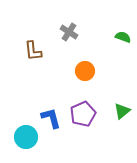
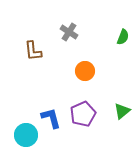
green semicircle: rotated 91 degrees clockwise
cyan circle: moved 2 px up
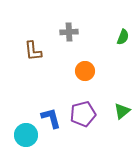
gray cross: rotated 36 degrees counterclockwise
purple pentagon: rotated 10 degrees clockwise
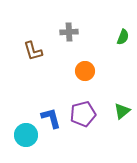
brown L-shape: rotated 10 degrees counterclockwise
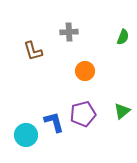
blue L-shape: moved 3 px right, 4 px down
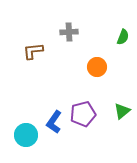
brown L-shape: rotated 100 degrees clockwise
orange circle: moved 12 px right, 4 px up
blue L-shape: rotated 130 degrees counterclockwise
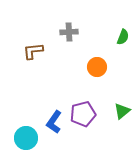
cyan circle: moved 3 px down
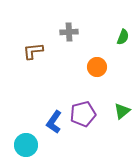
cyan circle: moved 7 px down
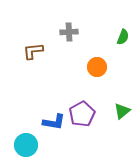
purple pentagon: moved 1 px left; rotated 15 degrees counterclockwise
blue L-shape: rotated 115 degrees counterclockwise
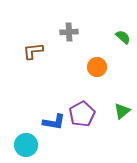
green semicircle: rotated 70 degrees counterclockwise
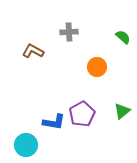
brown L-shape: rotated 35 degrees clockwise
